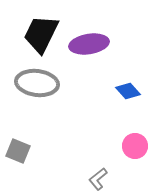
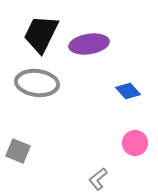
pink circle: moved 3 px up
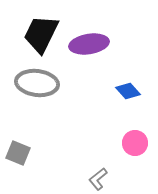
gray square: moved 2 px down
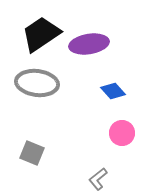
black trapezoid: rotated 30 degrees clockwise
blue diamond: moved 15 px left
pink circle: moved 13 px left, 10 px up
gray square: moved 14 px right
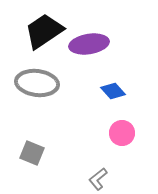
black trapezoid: moved 3 px right, 3 px up
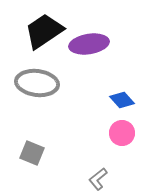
blue diamond: moved 9 px right, 9 px down
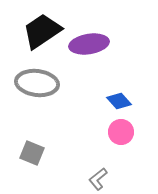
black trapezoid: moved 2 px left
blue diamond: moved 3 px left, 1 px down
pink circle: moved 1 px left, 1 px up
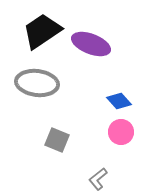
purple ellipse: moved 2 px right; rotated 30 degrees clockwise
gray square: moved 25 px right, 13 px up
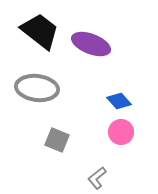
black trapezoid: moved 2 px left; rotated 72 degrees clockwise
gray ellipse: moved 5 px down
gray L-shape: moved 1 px left, 1 px up
